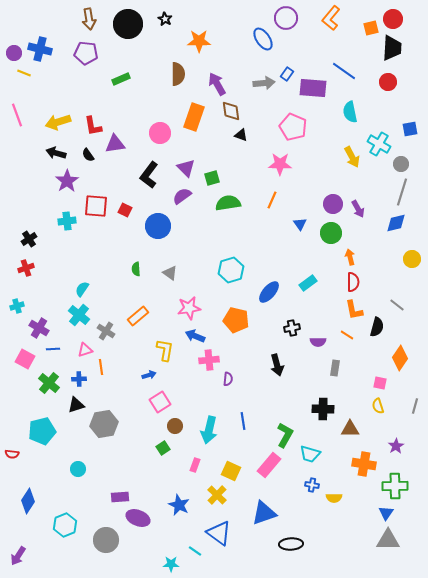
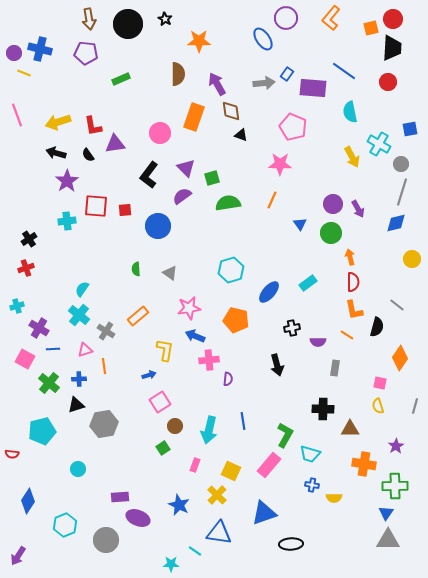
red square at (125, 210): rotated 32 degrees counterclockwise
orange line at (101, 367): moved 3 px right, 1 px up
blue triangle at (219, 533): rotated 28 degrees counterclockwise
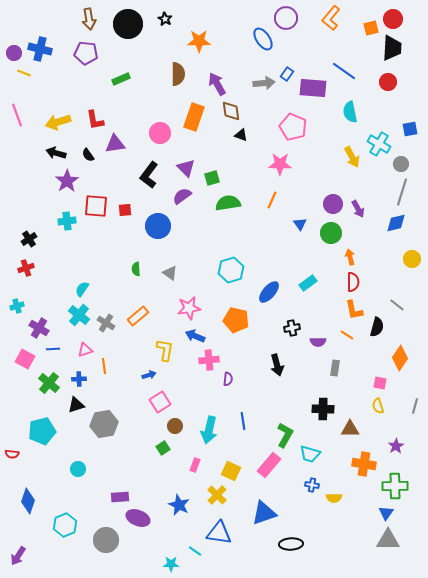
red L-shape at (93, 126): moved 2 px right, 6 px up
gray cross at (106, 331): moved 8 px up
blue diamond at (28, 501): rotated 15 degrees counterclockwise
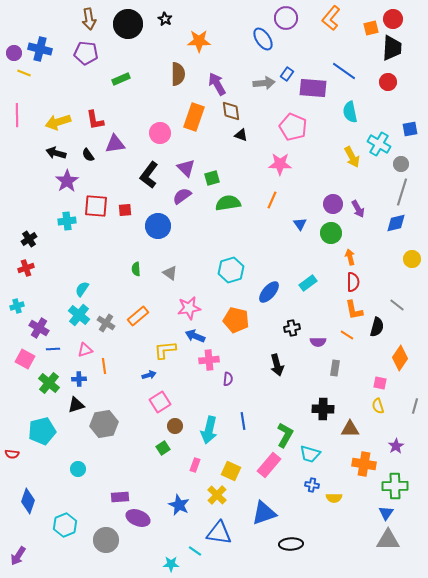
pink line at (17, 115): rotated 20 degrees clockwise
yellow L-shape at (165, 350): rotated 105 degrees counterclockwise
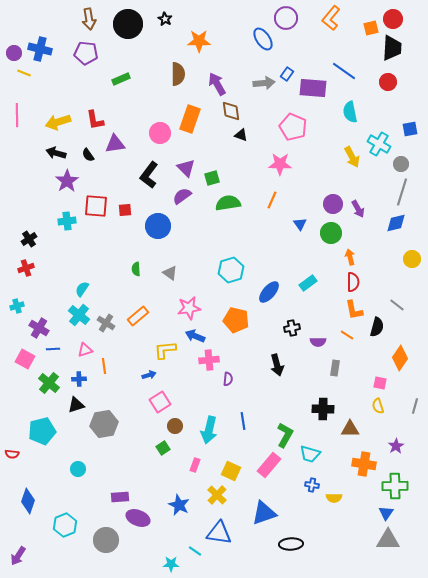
orange rectangle at (194, 117): moved 4 px left, 2 px down
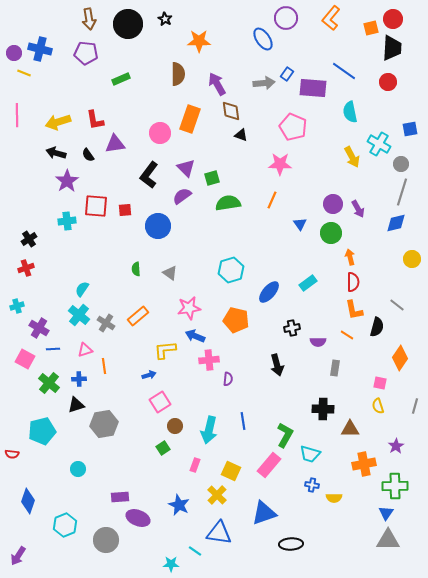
orange cross at (364, 464): rotated 20 degrees counterclockwise
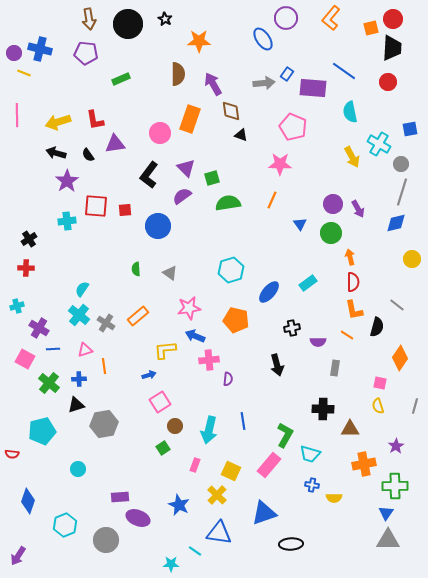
purple arrow at (217, 84): moved 4 px left
red cross at (26, 268): rotated 21 degrees clockwise
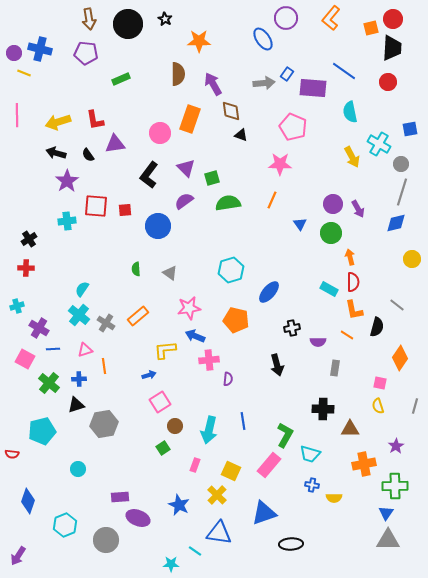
purple semicircle at (182, 196): moved 2 px right, 5 px down
cyan rectangle at (308, 283): moved 21 px right, 6 px down; rotated 66 degrees clockwise
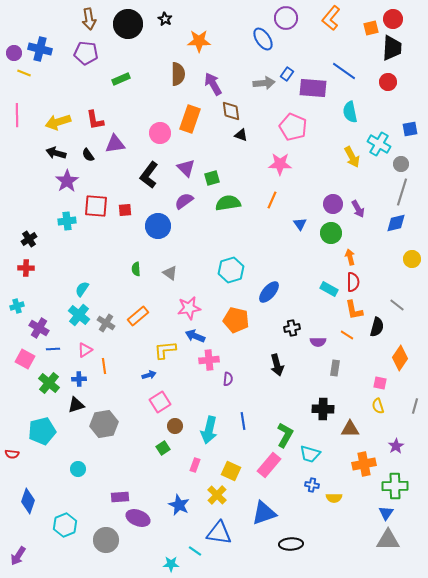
pink triangle at (85, 350): rotated 14 degrees counterclockwise
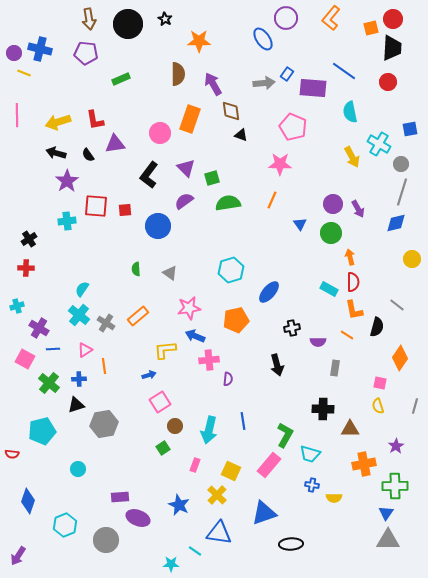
orange pentagon at (236, 320): rotated 25 degrees counterclockwise
